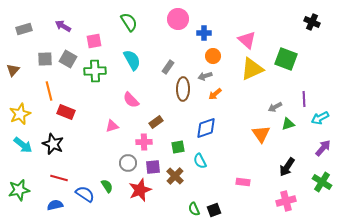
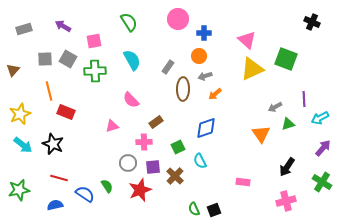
orange circle at (213, 56): moved 14 px left
green square at (178, 147): rotated 16 degrees counterclockwise
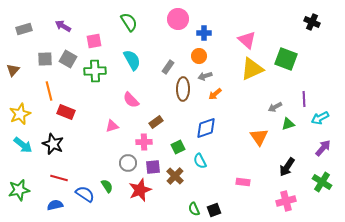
orange triangle at (261, 134): moved 2 px left, 3 px down
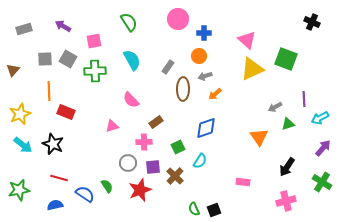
orange line at (49, 91): rotated 12 degrees clockwise
cyan semicircle at (200, 161): rotated 119 degrees counterclockwise
